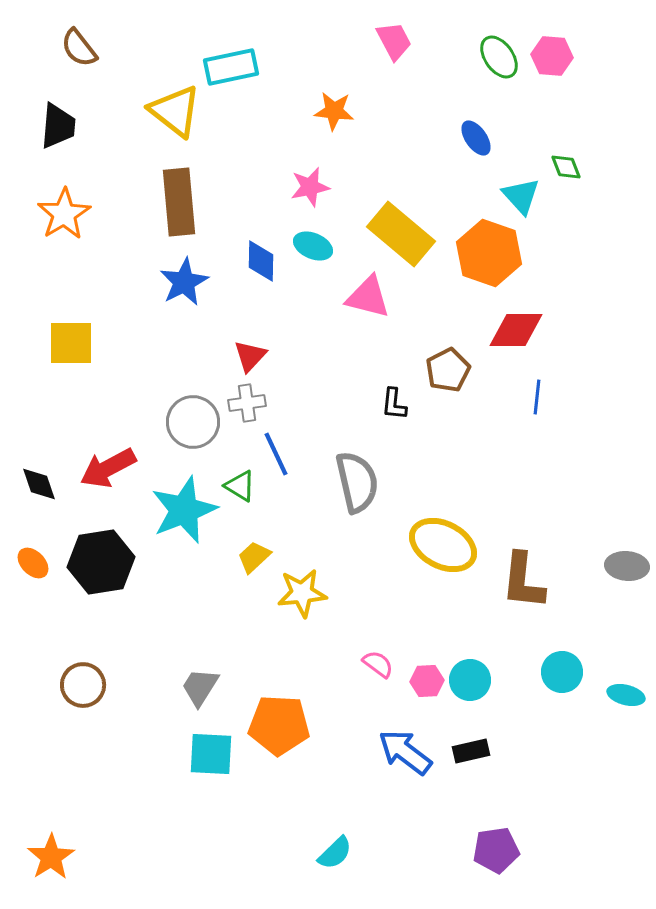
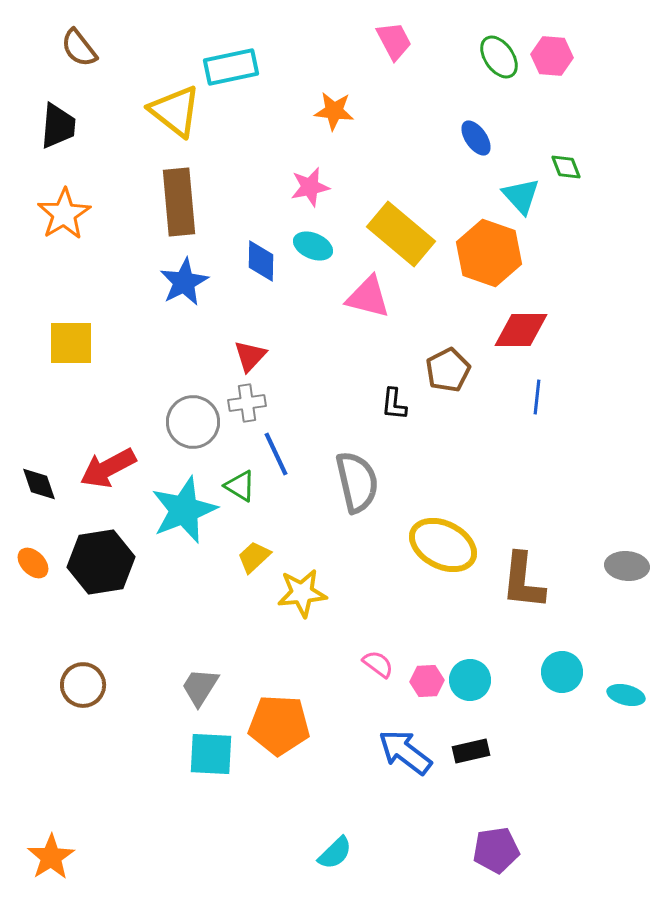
red diamond at (516, 330): moved 5 px right
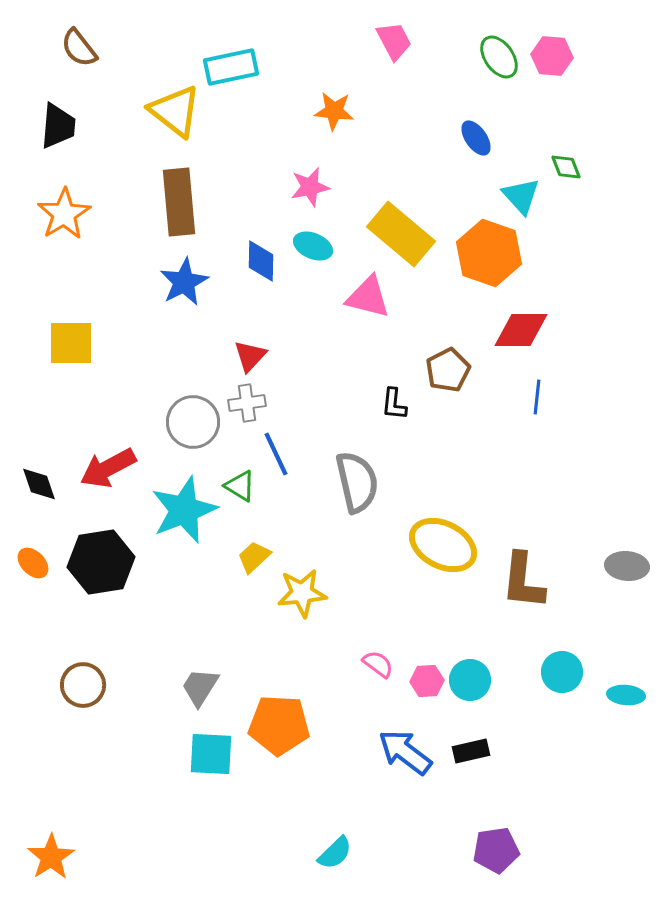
cyan ellipse at (626, 695): rotated 9 degrees counterclockwise
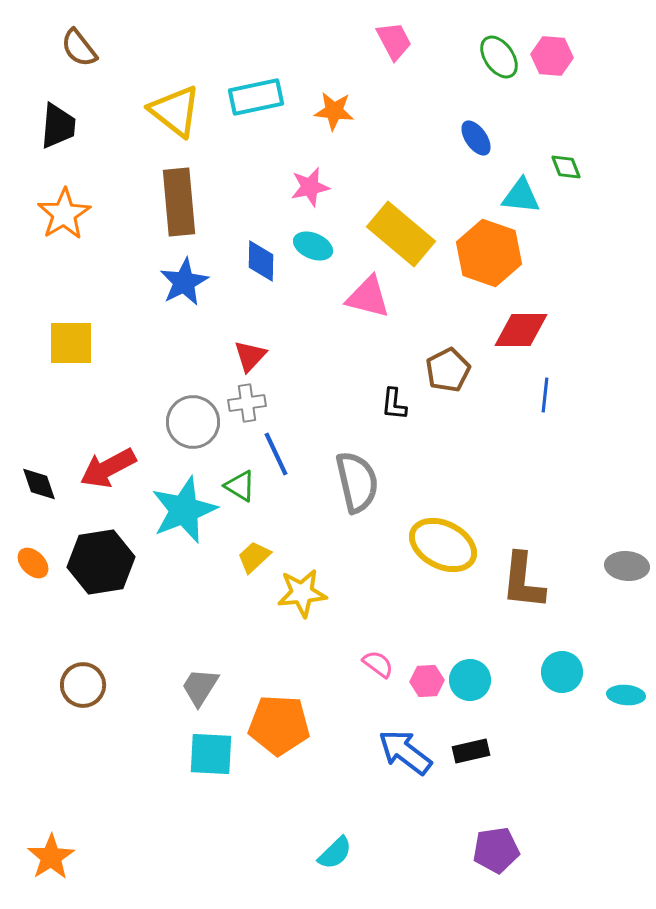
cyan rectangle at (231, 67): moved 25 px right, 30 px down
cyan triangle at (521, 196): rotated 42 degrees counterclockwise
blue line at (537, 397): moved 8 px right, 2 px up
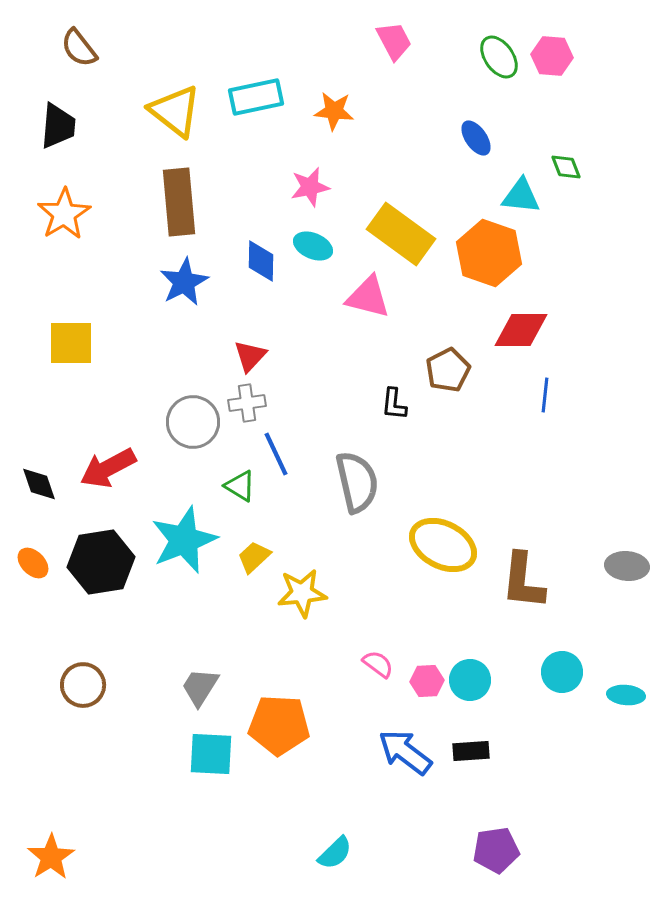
yellow rectangle at (401, 234): rotated 4 degrees counterclockwise
cyan star at (184, 510): moved 30 px down
black rectangle at (471, 751): rotated 9 degrees clockwise
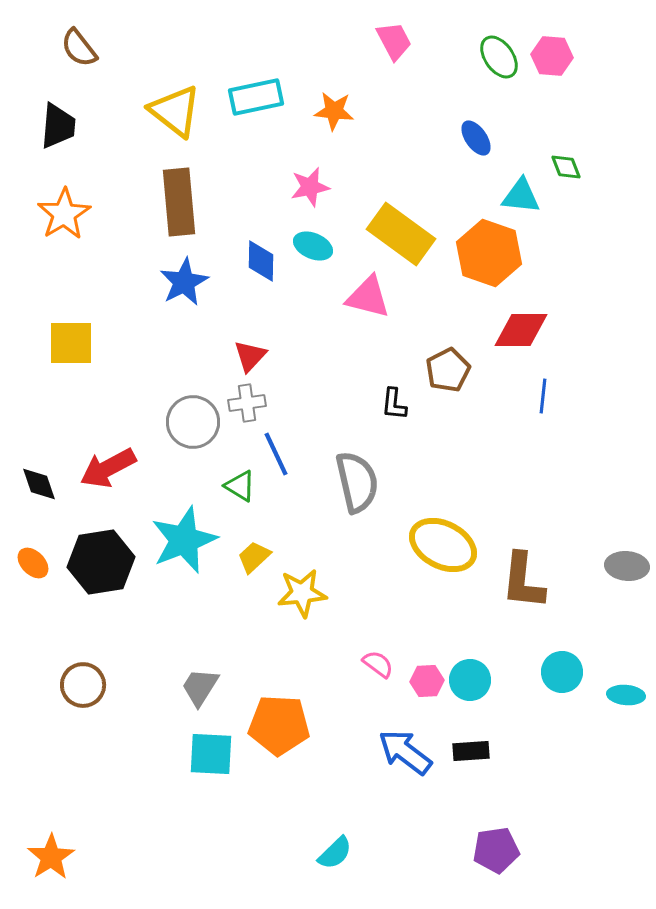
blue line at (545, 395): moved 2 px left, 1 px down
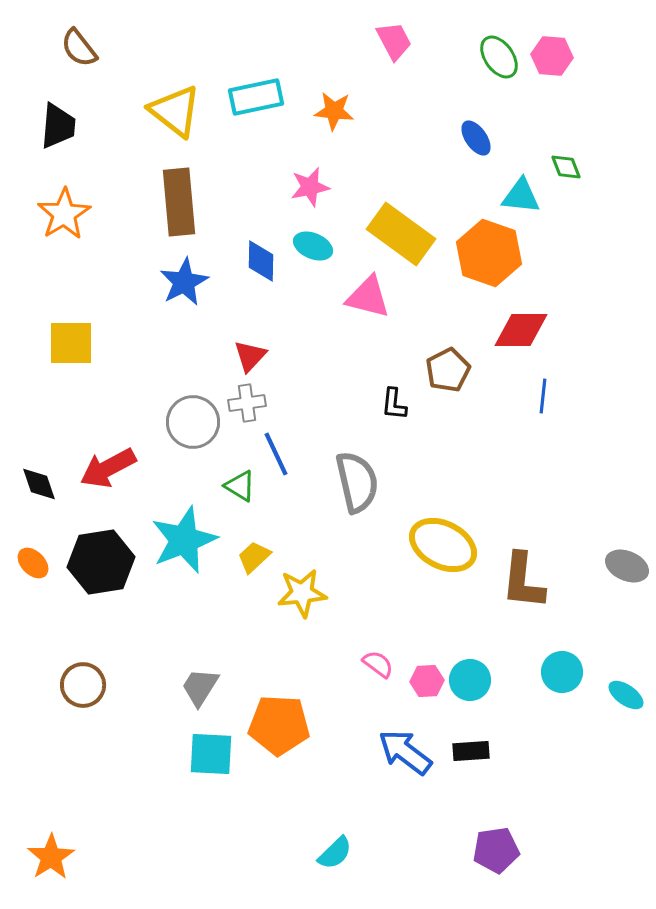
gray ellipse at (627, 566): rotated 18 degrees clockwise
cyan ellipse at (626, 695): rotated 30 degrees clockwise
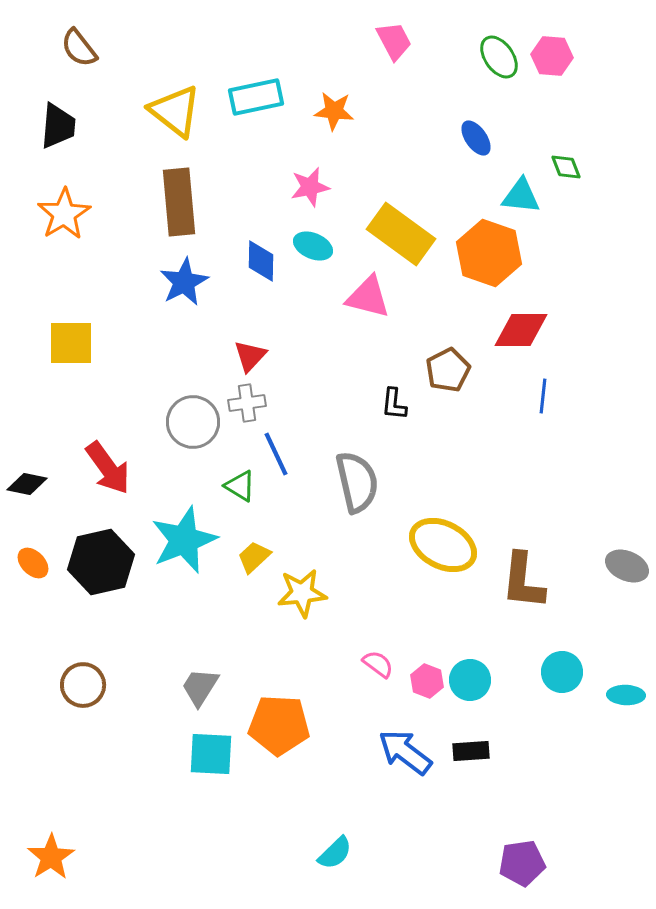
red arrow at (108, 468): rotated 98 degrees counterclockwise
black diamond at (39, 484): moved 12 px left; rotated 60 degrees counterclockwise
black hexagon at (101, 562): rotated 4 degrees counterclockwise
pink hexagon at (427, 681): rotated 24 degrees clockwise
cyan ellipse at (626, 695): rotated 33 degrees counterclockwise
purple pentagon at (496, 850): moved 26 px right, 13 px down
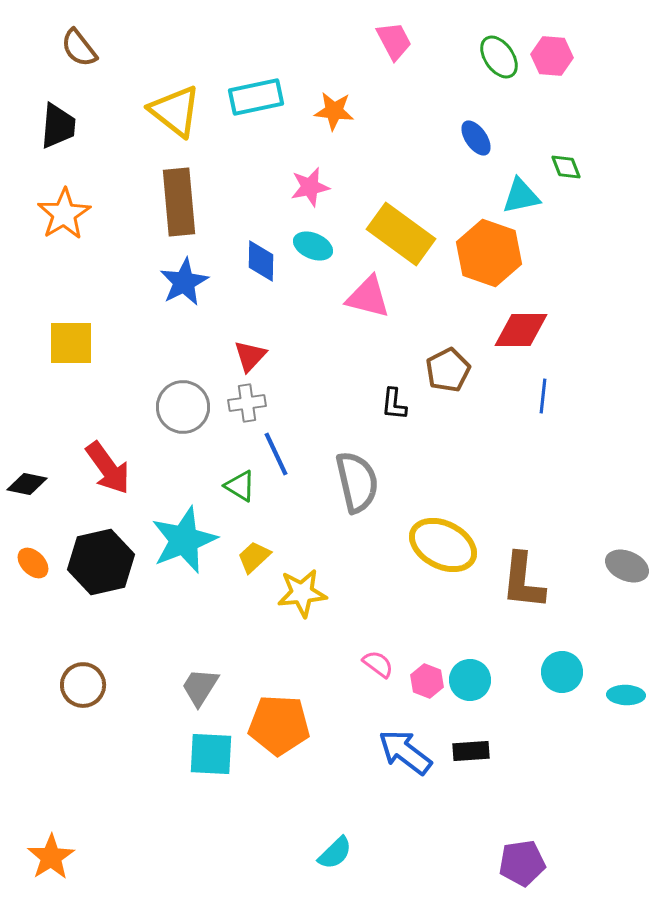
cyan triangle at (521, 196): rotated 18 degrees counterclockwise
gray circle at (193, 422): moved 10 px left, 15 px up
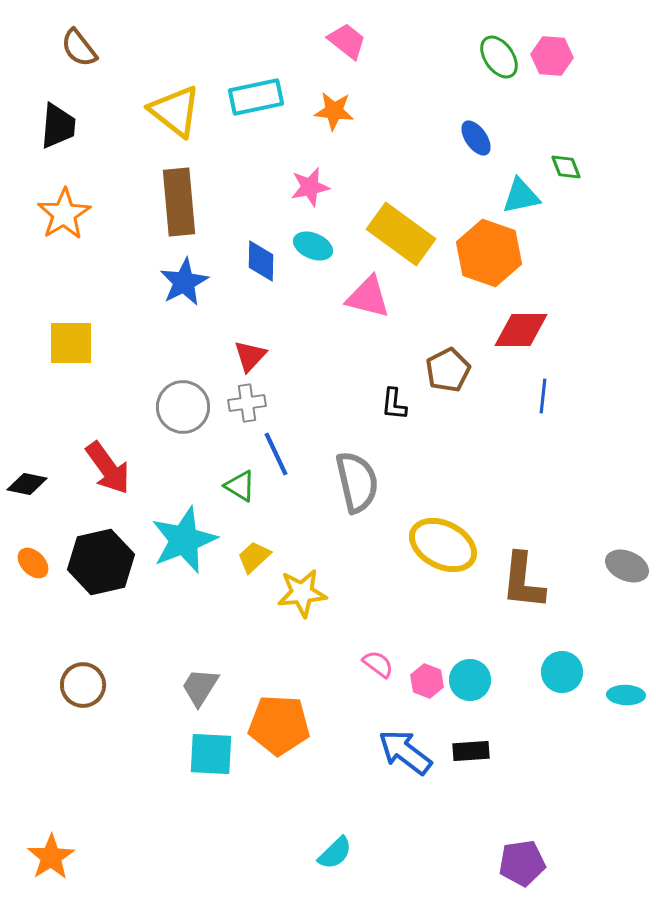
pink trapezoid at (394, 41): moved 47 px left; rotated 24 degrees counterclockwise
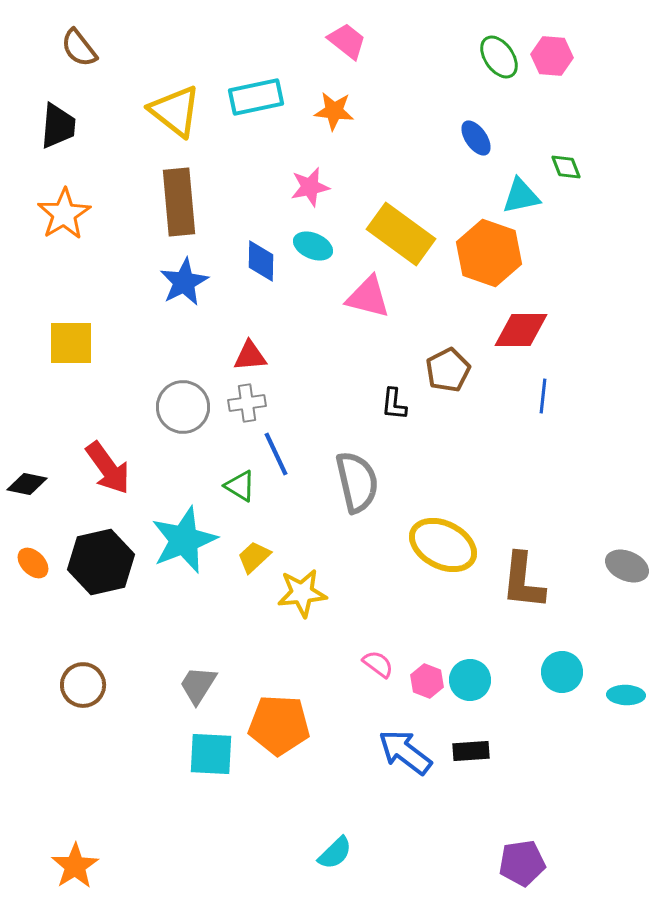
red triangle at (250, 356): rotated 42 degrees clockwise
gray trapezoid at (200, 687): moved 2 px left, 2 px up
orange star at (51, 857): moved 24 px right, 9 px down
